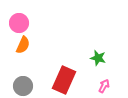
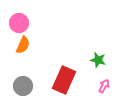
green star: moved 2 px down
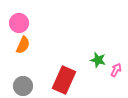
pink arrow: moved 12 px right, 16 px up
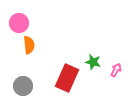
orange semicircle: moved 6 px right; rotated 30 degrees counterclockwise
green star: moved 5 px left, 2 px down
red rectangle: moved 3 px right, 2 px up
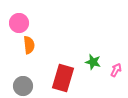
red rectangle: moved 4 px left; rotated 8 degrees counterclockwise
